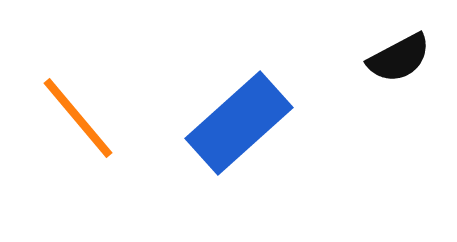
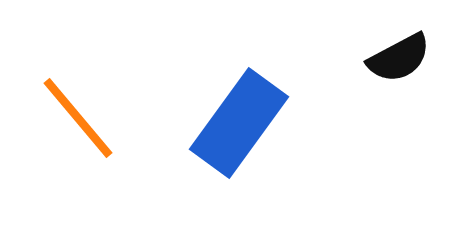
blue rectangle: rotated 12 degrees counterclockwise
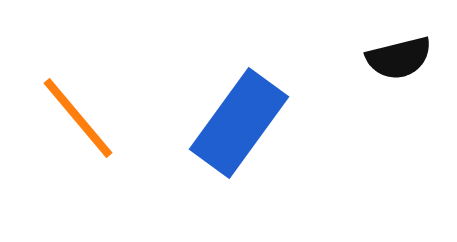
black semicircle: rotated 14 degrees clockwise
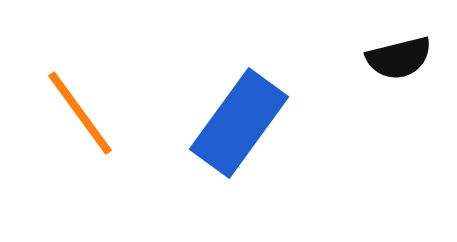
orange line: moved 2 px right, 5 px up; rotated 4 degrees clockwise
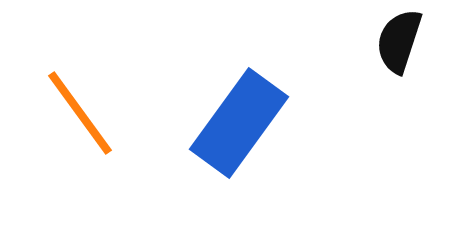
black semicircle: moved 17 px up; rotated 122 degrees clockwise
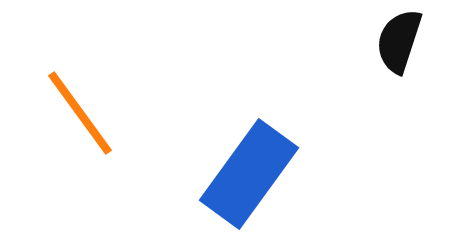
blue rectangle: moved 10 px right, 51 px down
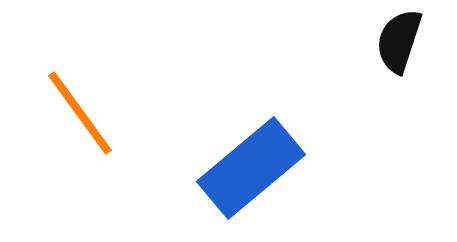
blue rectangle: moved 2 px right, 6 px up; rotated 14 degrees clockwise
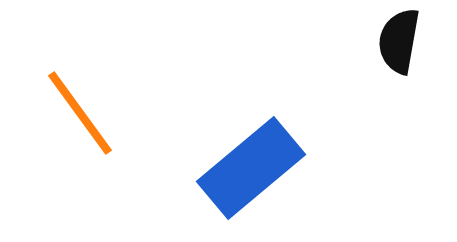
black semicircle: rotated 8 degrees counterclockwise
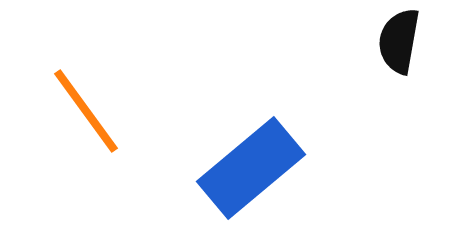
orange line: moved 6 px right, 2 px up
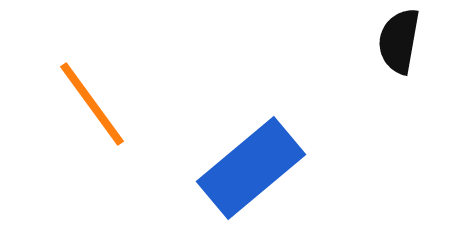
orange line: moved 6 px right, 7 px up
